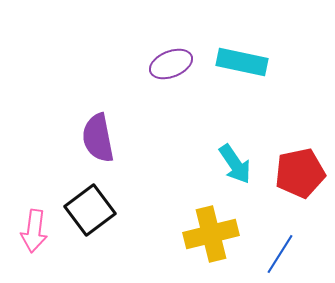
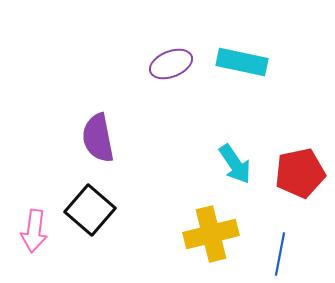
black square: rotated 12 degrees counterclockwise
blue line: rotated 21 degrees counterclockwise
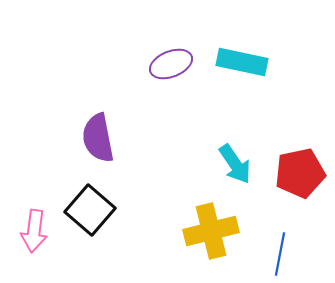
yellow cross: moved 3 px up
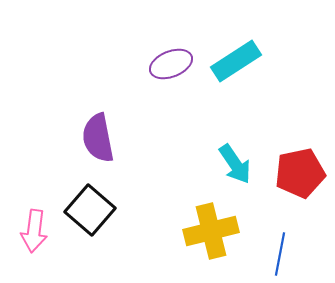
cyan rectangle: moved 6 px left, 1 px up; rotated 45 degrees counterclockwise
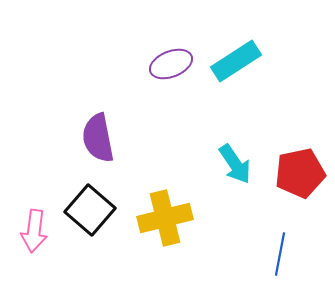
yellow cross: moved 46 px left, 13 px up
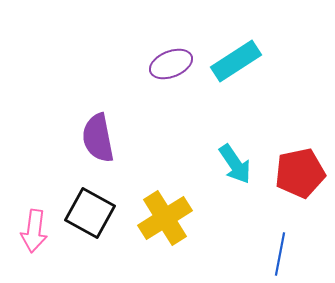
black square: moved 3 px down; rotated 12 degrees counterclockwise
yellow cross: rotated 18 degrees counterclockwise
